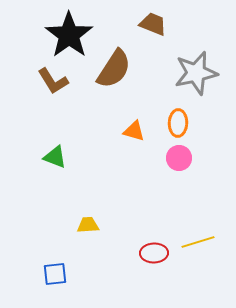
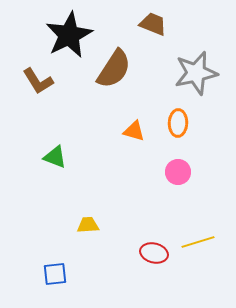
black star: rotated 9 degrees clockwise
brown L-shape: moved 15 px left
pink circle: moved 1 px left, 14 px down
red ellipse: rotated 16 degrees clockwise
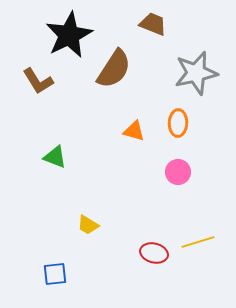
yellow trapezoid: rotated 145 degrees counterclockwise
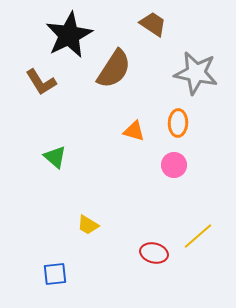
brown trapezoid: rotated 12 degrees clockwise
gray star: rotated 24 degrees clockwise
brown L-shape: moved 3 px right, 1 px down
green triangle: rotated 20 degrees clockwise
pink circle: moved 4 px left, 7 px up
yellow line: moved 6 px up; rotated 24 degrees counterclockwise
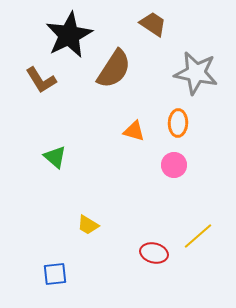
brown L-shape: moved 2 px up
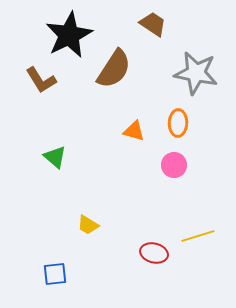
yellow line: rotated 24 degrees clockwise
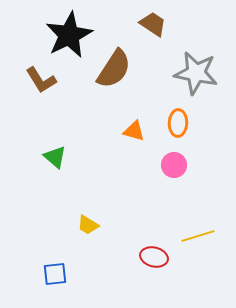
red ellipse: moved 4 px down
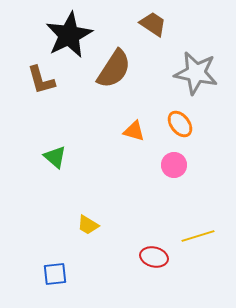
brown L-shape: rotated 16 degrees clockwise
orange ellipse: moved 2 px right, 1 px down; rotated 40 degrees counterclockwise
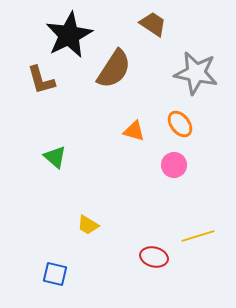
blue square: rotated 20 degrees clockwise
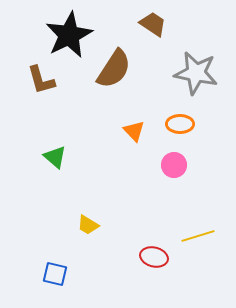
orange ellipse: rotated 52 degrees counterclockwise
orange triangle: rotated 30 degrees clockwise
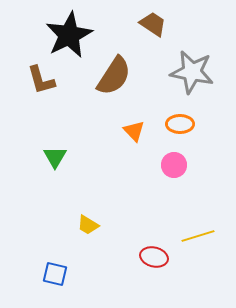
brown semicircle: moved 7 px down
gray star: moved 4 px left, 1 px up
green triangle: rotated 20 degrees clockwise
